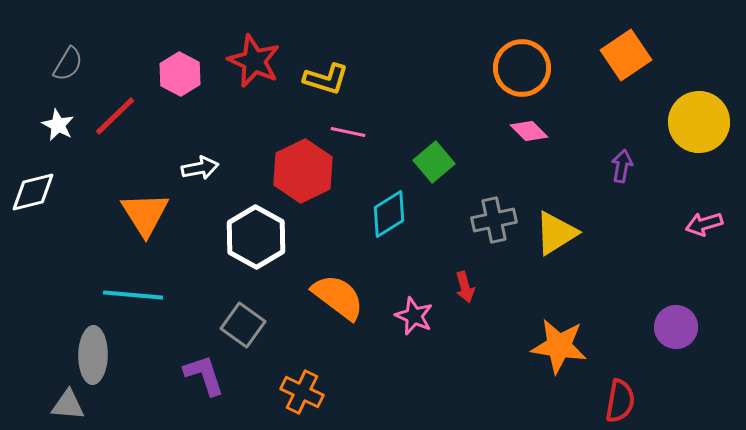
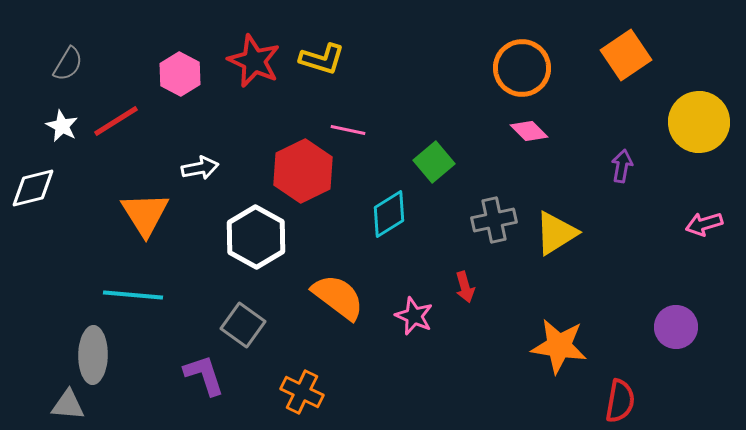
yellow L-shape: moved 4 px left, 20 px up
red line: moved 1 px right, 5 px down; rotated 12 degrees clockwise
white star: moved 4 px right, 1 px down
pink line: moved 2 px up
white diamond: moved 4 px up
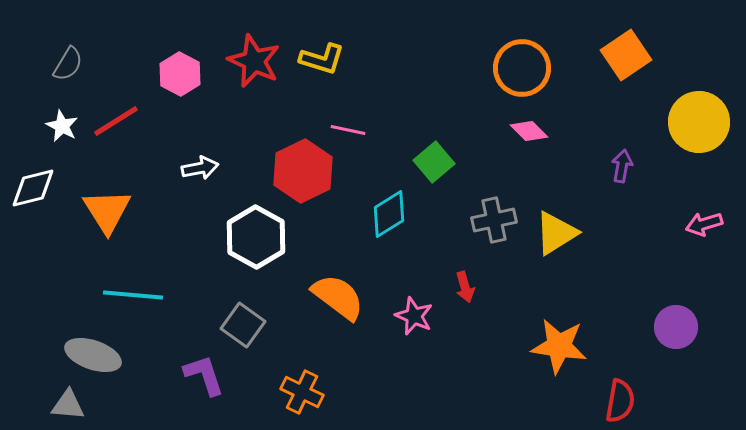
orange triangle: moved 38 px left, 3 px up
gray ellipse: rotated 72 degrees counterclockwise
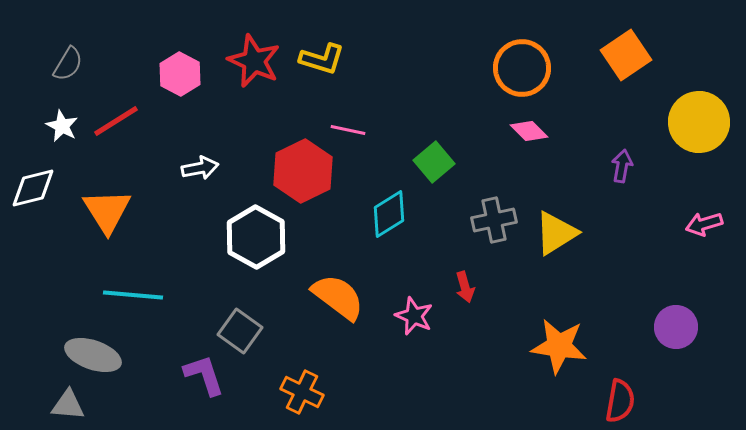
gray square: moved 3 px left, 6 px down
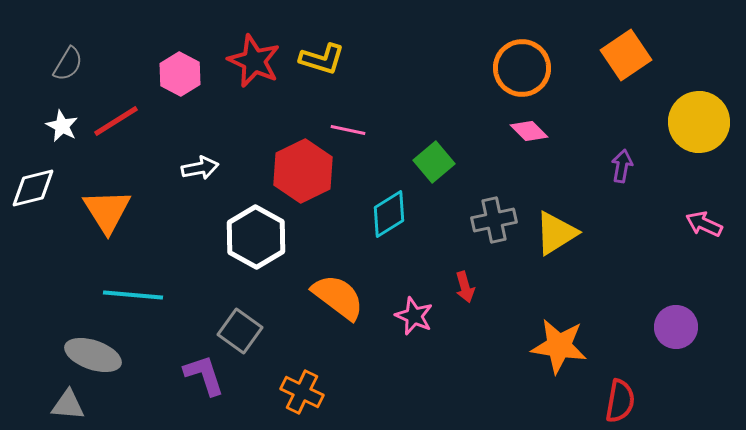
pink arrow: rotated 42 degrees clockwise
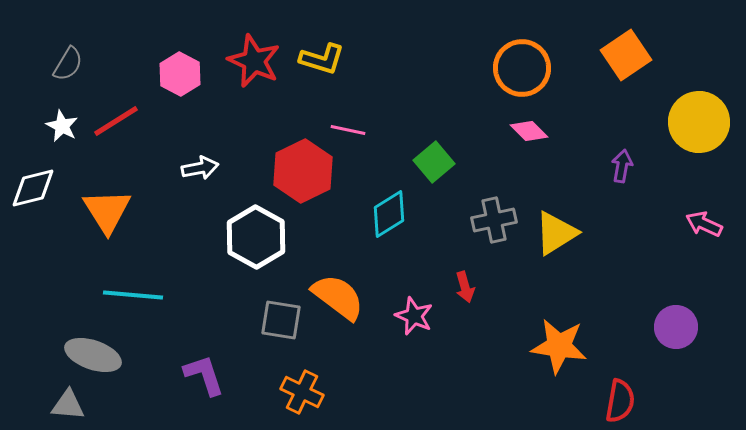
gray square: moved 41 px right, 11 px up; rotated 27 degrees counterclockwise
